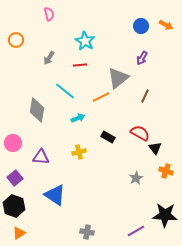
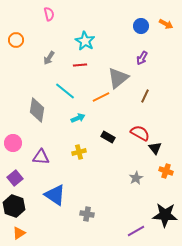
orange arrow: moved 1 px up
gray cross: moved 18 px up
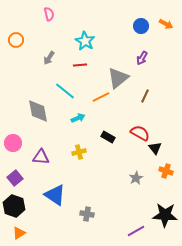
gray diamond: moved 1 px right, 1 px down; rotated 20 degrees counterclockwise
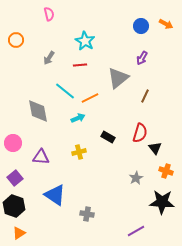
orange line: moved 11 px left, 1 px down
red semicircle: rotated 78 degrees clockwise
black star: moved 3 px left, 13 px up
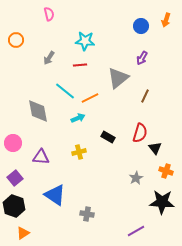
orange arrow: moved 4 px up; rotated 80 degrees clockwise
cyan star: rotated 24 degrees counterclockwise
orange triangle: moved 4 px right
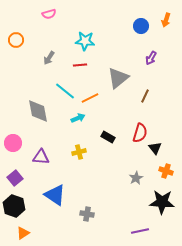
pink semicircle: rotated 88 degrees clockwise
purple arrow: moved 9 px right
purple line: moved 4 px right; rotated 18 degrees clockwise
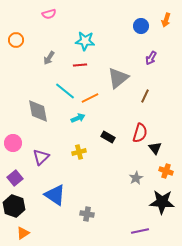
purple triangle: rotated 48 degrees counterclockwise
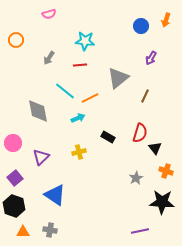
gray cross: moved 37 px left, 16 px down
orange triangle: moved 1 px up; rotated 32 degrees clockwise
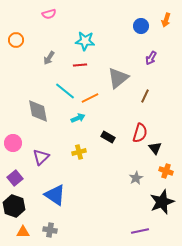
black star: rotated 25 degrees counterclockwise
